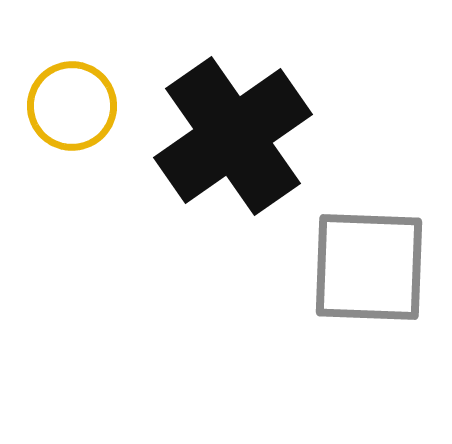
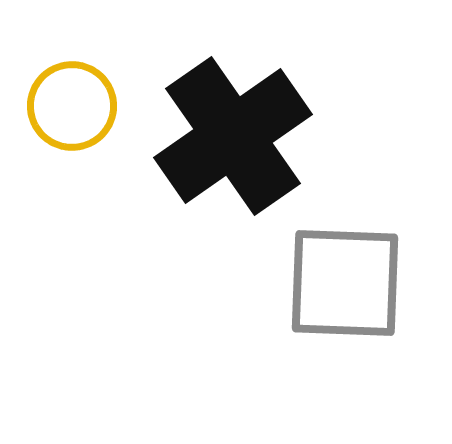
gray square: moved 24 px left, 16 px down
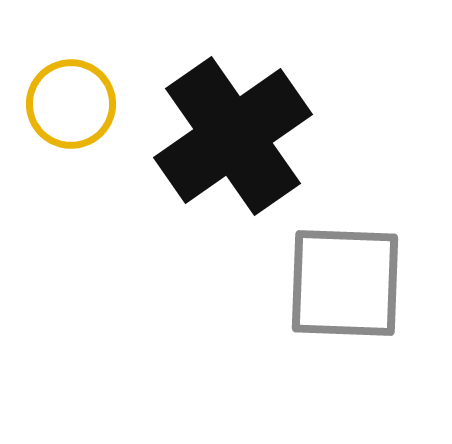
yellow circle: moved 1 px left, 2 px up
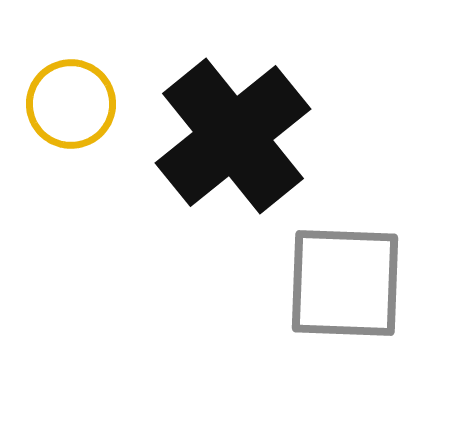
black cross: rotated 4 degrees counterclockwise
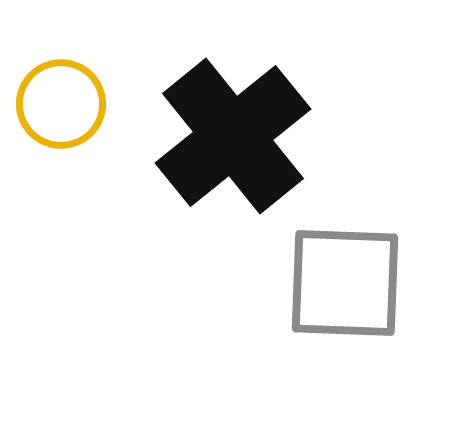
yellow circle: moved 10 px left
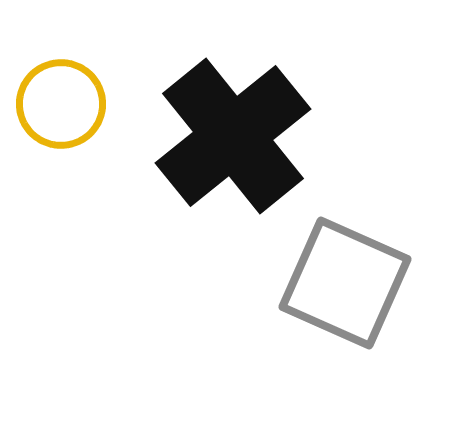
gray square: rotated 22 degrees clockwise
